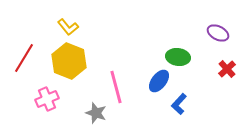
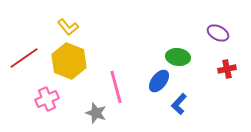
red line: rotated 24 degrees clockwise
red cross: rotated 30 degrees clockwise
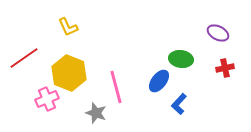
yellow L-shape: rotated 15 degrees clockwise
green ellipse: moved 3 px right, 2 px down
yellow hexagon: moved 12 px down
red cross: moved 2 px left, 1 px up
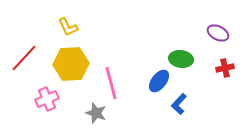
red line: rotated 12 degrees counterclockwise
yellow hexagon: moved 2 px right, 9 px up; rotated 24 degrees counterclockwise
pink line: moved 5 px left, 4 px up
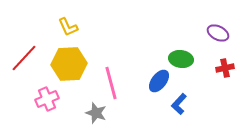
yellow hexagon: moved 2 px left
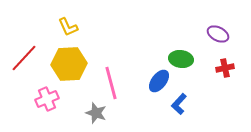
purple ellipse: moved 1 px down
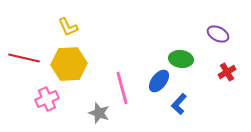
red line: rotated 60 degrees clockwise
red cross: moved 2 px right, 4 px down; rotated 18 degrees counterclockwise
pink line: moved 11 px right, 5 px down
gray star: moved 3 px right
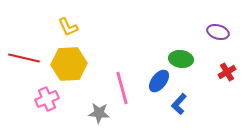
purple ellipse: moved 2 px up; rotated 10 degrees counterclockwise
gray star: rotated 15 degrees counterclockwise
